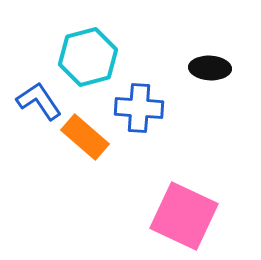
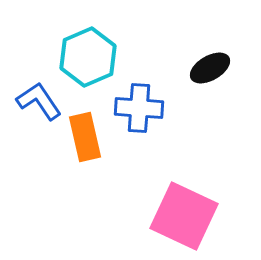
cyan hexagon: rotated 8 degrees counterclockwise
black ellipse: rotated 33 degrees counterclockwise
orange rectangle: rotated 36 degrees clockwise
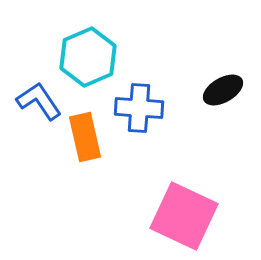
black ellipse: moved 13 px right, 22 px down
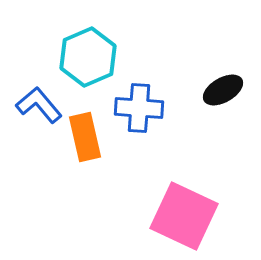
blue L-shape: moved 4 px down; rotated 6 degrees counterclockwise
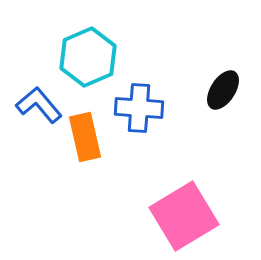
black ellipse: rotated 27 degrees counterclockwise
pink square: rotated 34 degrees clockwise
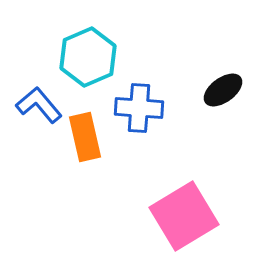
black ellipse: rotated 21 degrees clockwise
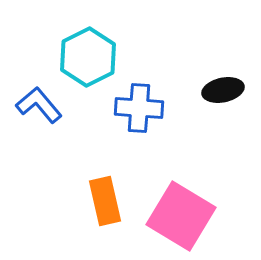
cyan hexagon: rotated 4 degrees counterclockwise
black ellipse: rotated 24 degrees clockwise
orange rectangle: moved 20 px right, 64 px down
pink square: moved 3 px left; rotated 28 degrees counterclockwise
